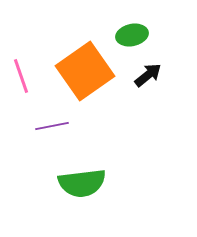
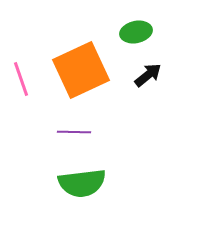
green ellipse: moved 4 px right, 3 px up
orange square: moved 4 px left, 1 px up; rotated 10 degrees clockwise
pink line: moved 3 px down
purple line: moved 22 px right, 6 px down; rotated 12 degrees clockwise
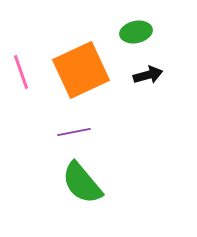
black arrow: rotated 24 degrees clockwise
pink line: moved 7 px up
purple line: rotated 12 degrees counterclockwise
green semicircle: rotated 57 degrees clockwise
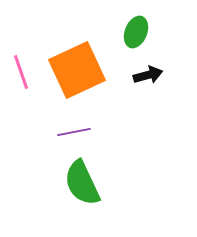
green ellipse: rotated 56 degrees counterclockwise
orange square: moved 4 px left
green semicircle: rotated 15 degrees clockwise
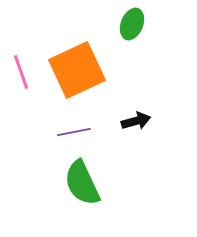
green ellipse: moved 4 px left, 8 px up
black arrow: moved 12 px left, 46 px down
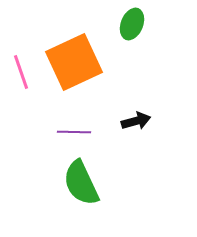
orange square: moved 3 px left, 8 px up
purple line: rotated 12 degrees clockwise
green semicircle: moved 1 px left
